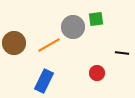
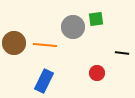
orange line: moved 4 px left; rotated 35 degrees clockwise
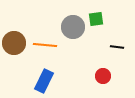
black line: moved 5 px left, 6 px up
red circle: moved 6 px right, 3 px down
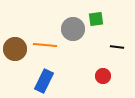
gray circle: moved 2 px down
brown circle: moved 1 px right, 6 px down
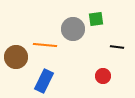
brown circle: moved 1 px right, 8 px down
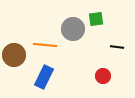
brown circle: moved 2 px left, 2 px up
blue rectangle: moved 4 px up
